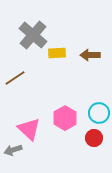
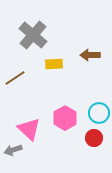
yellow rectangle: moved 3 px left, 11 px down
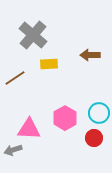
yellow rectangle: moved 5 px left
pink triangle: rotated 40 degrees counterclockwise
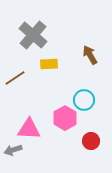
brown arrow: rotated 60 degrees clockwise
cyan circle: moved 15 px left, 13 px up
red circle: moved 3 px left, 3 px down
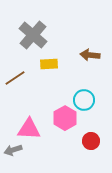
brown arrow: rotated 54 degrees counterclockwise
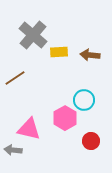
yellow rectangle: moved 10 px right, 12 px up
pink triangle: rotated 10 degrees clockwise
gray arrow: rotated 24 degrees clockwise
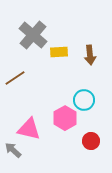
brown arrow: rotated 102 degrees counterclockwise
gray arrow: rotated 36 degrees clockwise
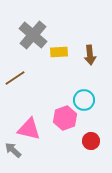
pink hexagon: rotated 10 degrees clockwise
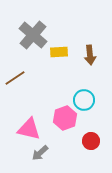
gray arrow: moved 27 px right, 3 px down; rotated 84 degrees counterclockwise
